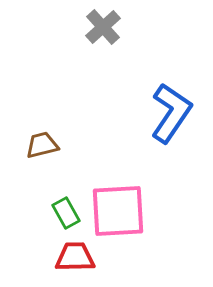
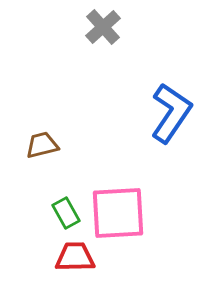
pink square: moved 2 px down
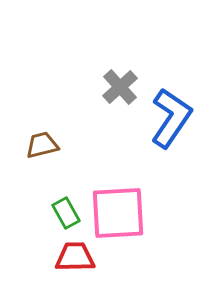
gray cross: moved 17 px right, 60 px down
blue L-shape: moved 5 px down
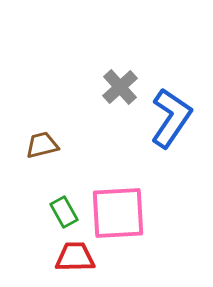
green rectangle: moved 2 px left, 1 px up
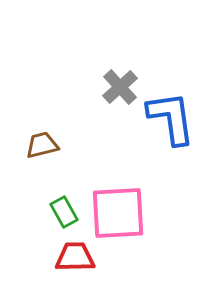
blue L-shape: rotated 42 degrees counterclockwise
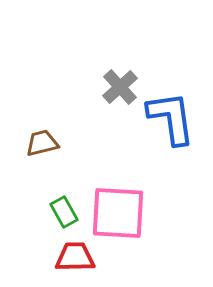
brown trapezoid: moved 2 px up
pink square: rotated 6 degrees clockwise
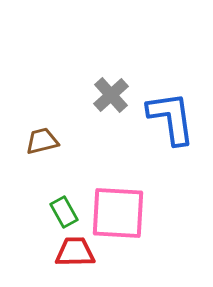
gray cross: moved 9 px left, 8 px down
brown trapezoid: moved 2 px up
red trapezoid: moved 5 px up
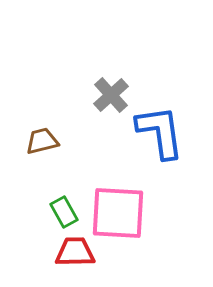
blue L-shape: moved 11 px left, 14 px down
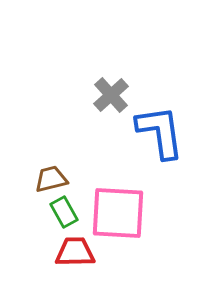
brown trapezoid: moved 9 px right, 38 px down
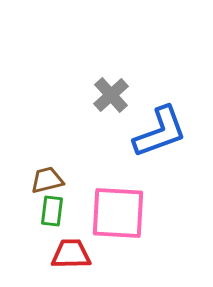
blue L-shape: rotated 78 degrees clockwise
brown trapezoid: moved 4 px left, 1 px down
green rectangle: moved 12 px left, 1 px up; rotated 36 degrees clockwise
red trapezoid: moved 4 px left, 2 px down
